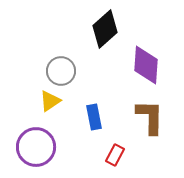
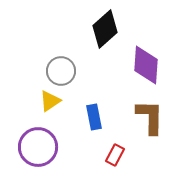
purple circle: moved 2 px right
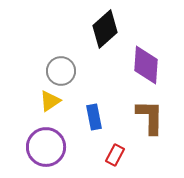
purple circle: moved 8 px right
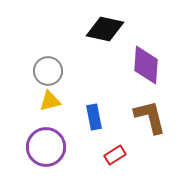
black diamond: rotated 54 degrees clockwise
gray circle: moved 13 px left
yellow triangle: rotated 20 degrees clockwise
brown L-shape: rotated 15 degrees counterclockwise
red rectangle: rotated 30 degrees clockwise
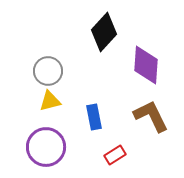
black diamond: moved 1 px left, 3 px down; rotated 60 degrees counterclockwise
brown L-shape: moved 1 px right, 1 px up; rotated 12 degrees counterclockwise
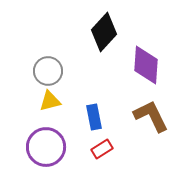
red rectangle: moved 13 px left, 6 px up
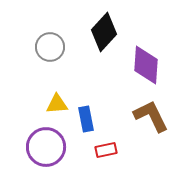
gray circle: moved 2 px right, 24 px up
yellow triangle: moved 7 px right, 3 px down; rotated 10 degrees clockwise
blue rectangle: moved 8 px left, 2 px down
red rectangle: moved 4 px right, 1 px down; rotated 20 degrees clockwise
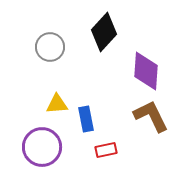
purple diamond: moved 6 px down
purple circle: moved 4 px left
